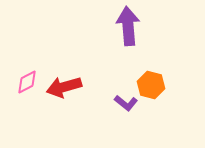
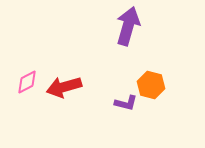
purple arrow: rotated 21 degrees clockwise
purple L-shape: rotated 25 degrees counterclockwise
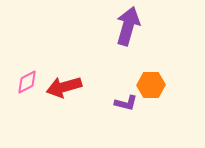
orange hexagon: rotated 16 degrees counterclockwise
